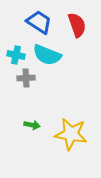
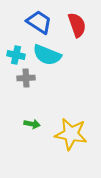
green arrow: moved 1 px up
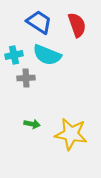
cyan cross: moved 2 px left; rotated 24 degrees counterclockwise
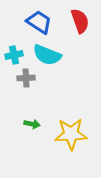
red semicircle: moved 3 px right, 4 px up
yellow star: rotated 12 degrees counterclockwise
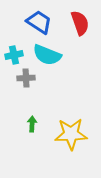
red semicircle: moved 2 px down
green arrow: rotated 98 degrees counterclockwise
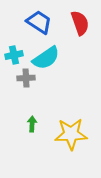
cyan semicircle: moved 1 px left, 3 px down; rotated 56 degrees counterclockwise
